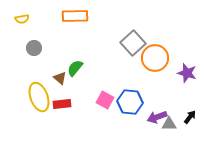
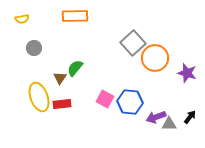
brown triangle: rotated 24 degrees clockwise
pink square: moved 1 px up
purple arrow: moved 1 px left
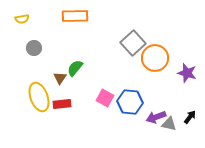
pink square: moved 1 px up
gray triangle: rotated 14 degrees clockwise
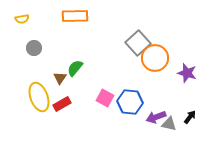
gray square: moved 5 px right
red rectangle: rotated 24 degrees counterclockwise
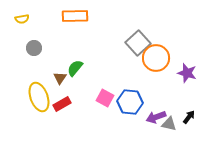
orange circle: moved 1 px right
black arrow: moved 1 px left
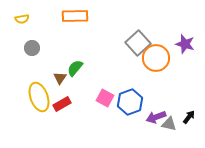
gray circle: moved 2 px left
purple star: moved 2 px left, 29 px up
blue hexagon: rotated 25 degrees counterclockwise
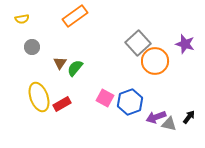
orange rectangle: rotated 35 degrees counterclockwise
gray circle: moved 1 px up
orange circle: moved 1 px left, 3 px down
brown triangle: moved 15 px up
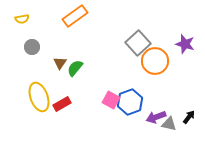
pink square: moved 6 px right, 2 px down
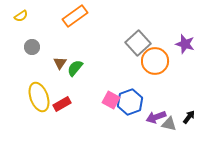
yellow semicircle: moved 1 px left, 3 px up; rotated 24 degrees counterclockwise
